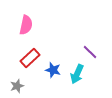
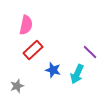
red rectangle: moved 3 px right, 8 px up
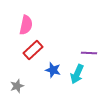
purple line: moved 1 px left, 1 px down; rotated 42 degrees counterclockwise
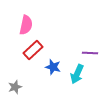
purple line: moved 1 px right
blue star: moved 3 px up
gray star: moved 2 px left, 1 px down
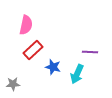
purple line: moved 1 px up
gray star: moved 2 px left, 3 px up; rotated 16 degrees clockwise
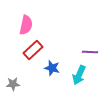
blue star: moved 1 px left, 1 px down
cyan arrow: moved 2 px right, 1 px down
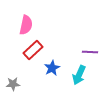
blue star: rotated 28 degrees clockwise
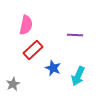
purple line: moved 15 px left, 17 px up
blue star: moved 1 px right; rotated 21 degrees counterclockwise
cyan arrow: moved 1 px left, 1 px down
gray star: rotated 24 degrees counterclockwise
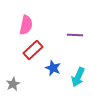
cyan arrow: moved 1 px down
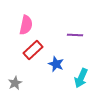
blue star: moved 3 px right, 4 px up
cyan arrow: moved 3 px right, 1 px down
gray star: moved 2 px right, 1 px up
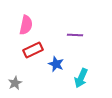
red rectangle: rotated 18 degrees clockwise
